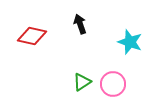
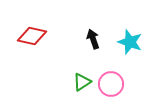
black arrow: moved 13 px right, 15 px down
pink circle: moved 2 px left
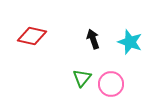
green triangle: moved 4 px up; rotated 18 degrees counterclockwise
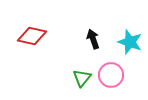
pink circle: moved 9 px up
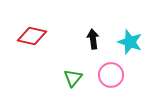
black arrow: rotated 12 degrees clockwise
green triangle: moved 9 px left
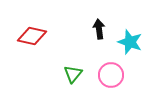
black arrow: moved 6 px right, 10 px up
green triangle: moved 4 px up
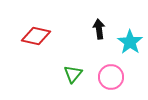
red diamond: moved 4 px right
cyan star: rotated 15 degrees clockwise
pink circle: moved 2 px down
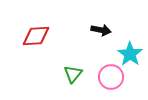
black arrow: moved 2 px right, 1 px down; rotated 108 degrees clockwise
red diamond: rotated 16 degrees counterclockwise
cyan star: moved 12 px down
